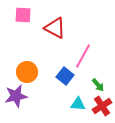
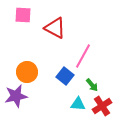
green arrow: moved 6 px left
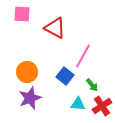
pink square: moved 1 px left, 1 px up
purple star: moved 14 px right, 2 px down; rotated 10 degrees counterclockwise
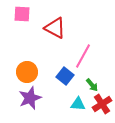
red cross: moved 2 px up
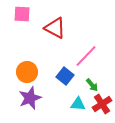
pink line: moved 3 px right; rotated 15 degrees clockwise
